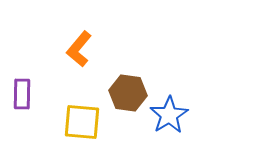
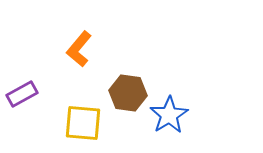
purple rectangle: rotated 60 degrees clockwise
yellow square: moved 1 px right, 1 px down
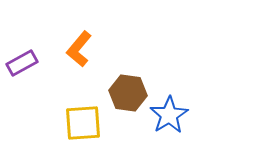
purple rectangle: moved 31 px up
yellow square: rotated 9 degrees counterclockwise
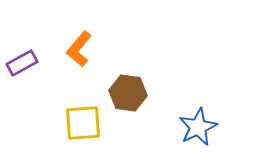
blue star: moved 29 px right, 12 px down; rotated 6 degrees clockwise
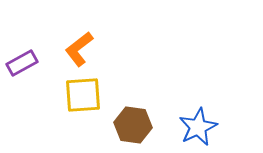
orange L-shape: rotated 12 degrees clockwise
brown hexagon: moved 5 px right, 32 px down
yellow square: moved 28 px up
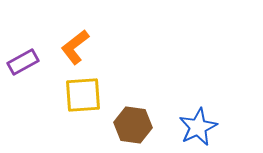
orange L-shape: moved 4 px left, 2 px up
purple rectangle: moved 1 px right, 1 px up
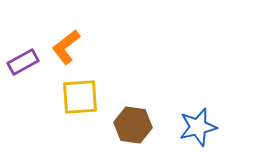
orange L-shape: moved 9 px left
yellow square: moved 3 px left, 2 px down
blue star: rotated 12 degrees clockwise
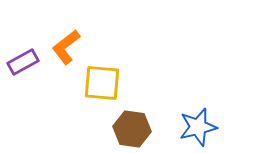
yellow square: moved 22 px right, 14 px up; rotated 9 degrees clockwise
brown hexagon: moved 1 px left, 4 px down
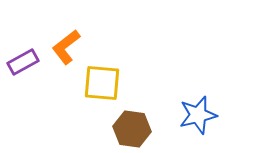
blue star: moved 12 px up
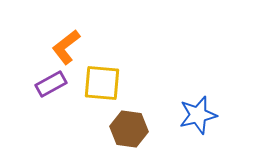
purple rectangle: moved 28 px right, 22 px down
brown hexagon: moved 3 px left
